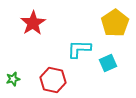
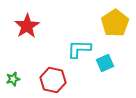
red star: moved 6 px left, 3 px down
cyan square: moved 3 px left
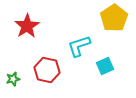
yellow pentagon: moved 1 px left, 5 px up
cyan L-shape: moved 3 px up; rotated 20 degrees counterclockwise
cyan square: moved 3 px down
red hexagon: moved 6 px left, 10 px up
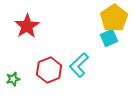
cyan L-shape: moved 19 px down; rotated 25 degrees counterclockwise
cyan square: moved 4 px right, 28 px up
red hexagon: moved 2 px right; rotated 25 degrees clockwise
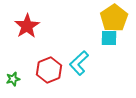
cyan square: rotated 24 degrees clockwise
cyan L-shape: moved 2 px up
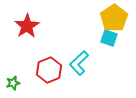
cyan square: rotated 18 degrees clockwise
green star: moved 4 px down
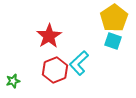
red star: moved 22 px right, 10 px down
cyan square: moved 4 px right, 3 px down
red hexagon: moved 6 px right
green star: moved 2 px up
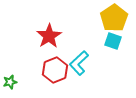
green star: moved 3 px left, 1 px down
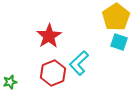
yellow pentagon: moved 2 px right, 1 px up
cyan square: moved 6 px right, 1 px down
red hexagon: moved 2 px left, 3 px down
